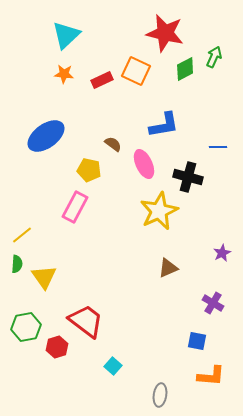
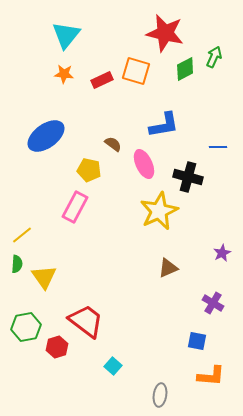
cyan triangle: rotated 8 degrees counterclockwise
orange square: rotated 8 degrees counterclockwise
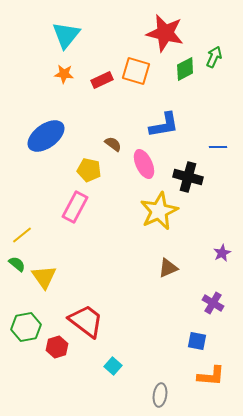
green semicircle: rotated 54 degrees counterclockwise
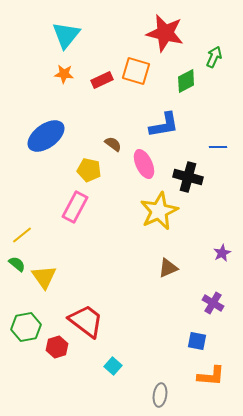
green diamond: moved 1 px right, 12 px down
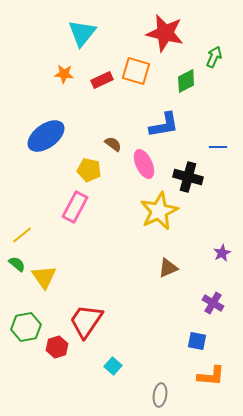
cyan triangle: moved 16 px right, 2 px up
red trapezoid: rotated 93 degrees counterclockwise
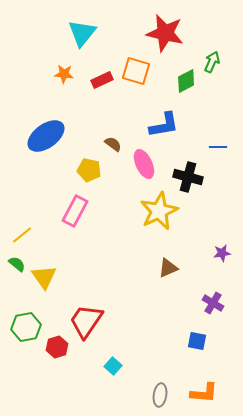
green arrow: moved 2 px left, 5 px down
pink rectangle: moved 4 px down
purple star: rotated 18 degrees clockwise
orange L-shape: moved 7 px left, 17 px down
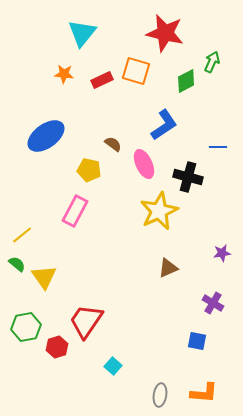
blue L-shape: rotated 24 degrees counterclockwise
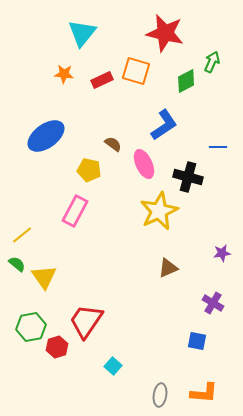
green hexagon: moved 5 px right
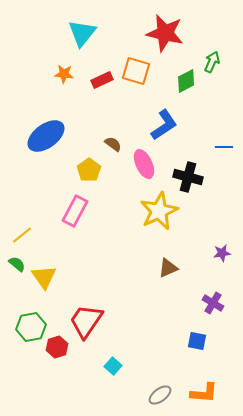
blue line: moved 6 px right
yellow pentagon: rotated 25 degrees clockwise
gray ellipse: rotated 45 degrees clockwise
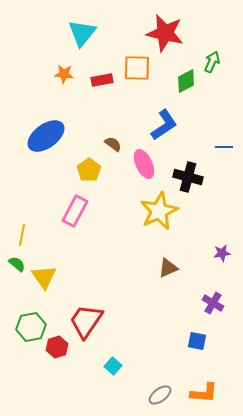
orange square: moved 1 px right, 3 px up; rotated 16 degrees counterclockwise
red rectangle: rotated 15 degrees clockwise
yellow line: rotated 40 degrees counterclockwise
